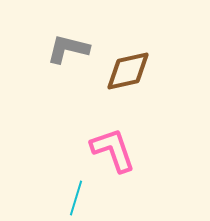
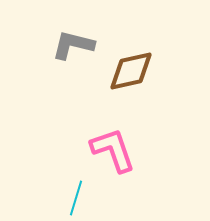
gray L-shape: moved 5 px right, 4 px up
brown diamond: moved 3 px right
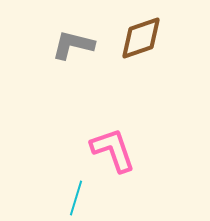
brown diamond: moved 10 px right, 33 px up; rotated 6 degrees counterclockwise
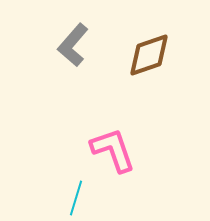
brown diamond: moved 8 px right, 17 px down
gray L-shape: rotated 63 degrees counterclockwise
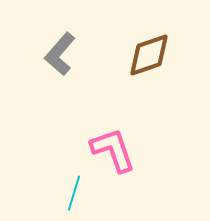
gray L-shape: moved 13 px left, 9 px down
cyan line: moved 2 px left, 5 px up
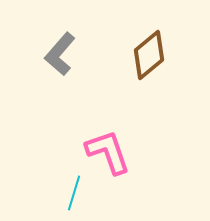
brown diamond: rotated 21 degrees counterclockwise
pink L-shape: moved 5 px left, 2 px down
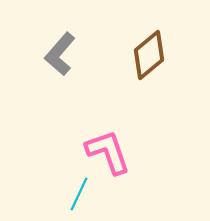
cyan line: moved 5 px right, 1 px down; rotated 8 degrees clockwise
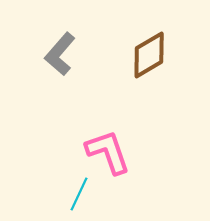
brown diamond: rotated 9 degrees clockwise
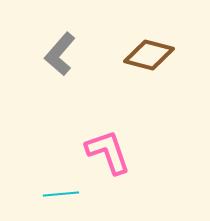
brown diamond: rotated 45 degrees clockwise
cyan line: moved 18 px left; rotated 60 degrees clockwise
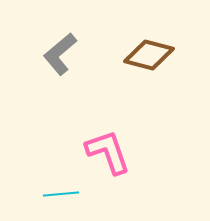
gray L-shape: rotated 9 degrees clockwise
